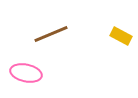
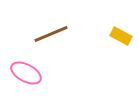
pink ellipse: rotated 16 degrees clockwise
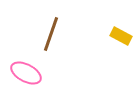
brown line: rotated 48 degrees counterclockwise
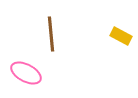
brown line: rotated 24 degrees counterclockwise
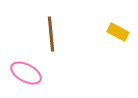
yellow rectangle: moved 3 px left, 4 px up
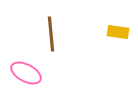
yellow rectangle: rotated 20 degrees counterclockwise
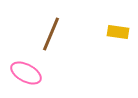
brown line: rotated 28 degrees clockwise
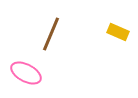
yellow rectangle: rotated 15 degrees clockwise
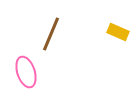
pink ellipse: moved 1 px up; rotated 44 degrees clockwise
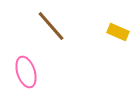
brown line: moved 8 px up; rotated 64 degrees counterclockwise
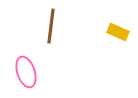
brown line: rotated 48 degrees clockwise
